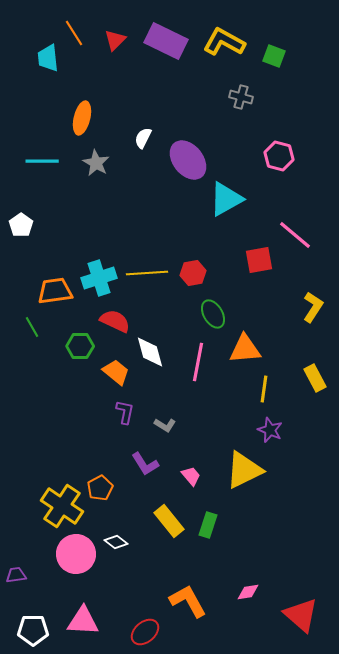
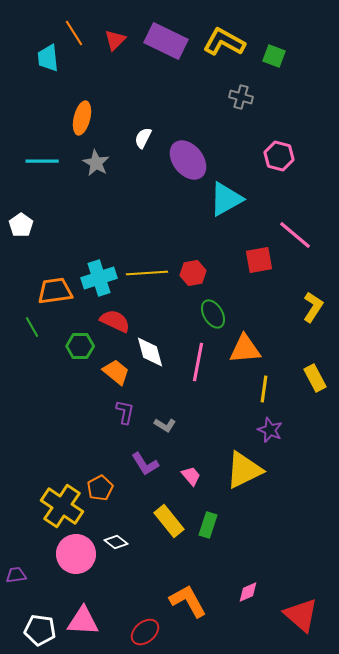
pink diamond at (248, 592): rotated 15 degrees counterclockwise
white pentagon at (33, 630): moved 7 px right; rotated 8 degrees clockwise
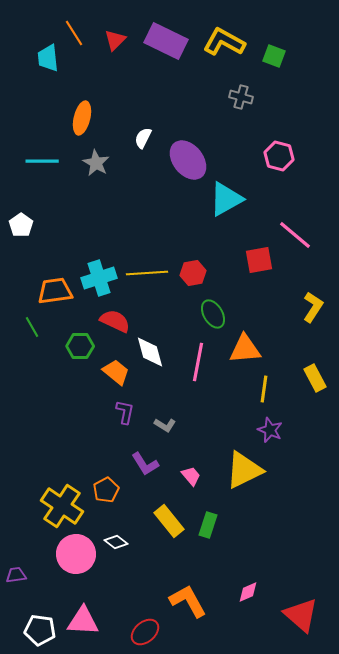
orange pentagon at (100, 488): moved 6 px right, 2 px down
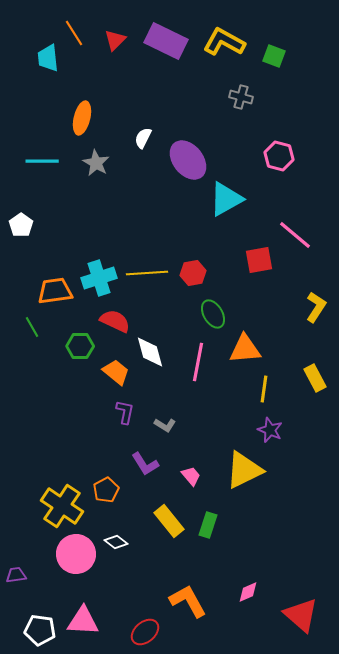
yellow L-shape at (313, 307): moved 3 px right
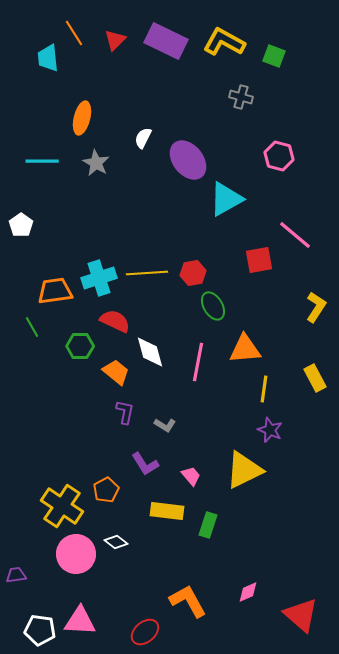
green ellipse at (213, 314): moved 8 px up
yellow rectangle at (169, 521): moved 2 px left, 10 px up; rotated 44 degrees counterclockwise
pink triangle at (83, 621): moved 3 px left
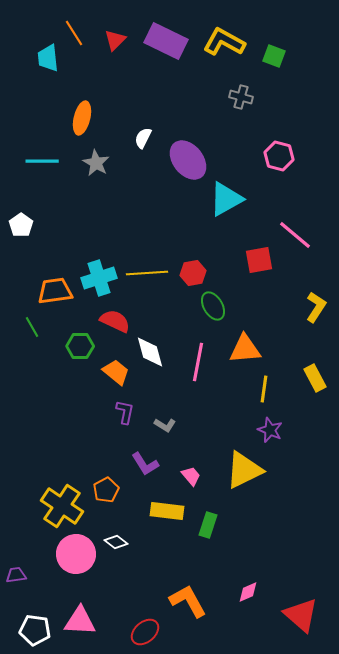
white pentagon at (40, 630): moved 5 px left
